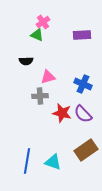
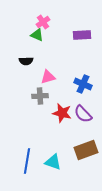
brown rectangle: rotated 15 degrees clockwise
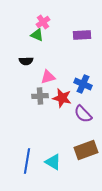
red star: moved 15 px up
cyan triangle: rotated 12 degrees clockwise
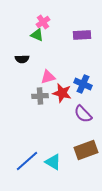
black semicircle: moved 4 px left, 2 px up
red star: moved 5 px up
blue line: rotated 40 degrees clockwise
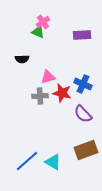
green triangle: moved 1 px right, 3 px up
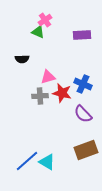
pink cross: moved 2 px right, 2 px up
cyan triangle: moved 6 px left
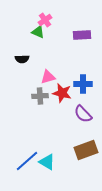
blue cross: rotated 24 degrees counterclockwise
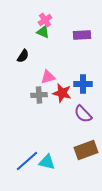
green triangle: moved 5 px right
black semicircle: moved 1 px right, 3 px up; rotated 56 degrees counterclockwise
gray cross: moved 1 px left, 1 px up
cyan triangle: rotated 18 degrees counterclockwise
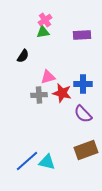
green triangle: rotated 32 degrees counterclockwise
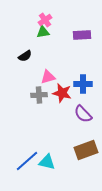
black semicircle: moved 2 px right; rotated 24 degrees clockwise
